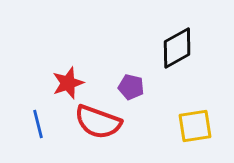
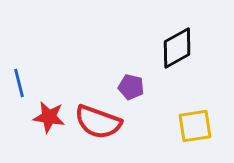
red star: moved 19 px left, 34 px down; rotated 28 degrees clockwise
blue line: moved 19 px left, 41 px up
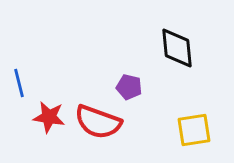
black diamond: rotated 66 degrees counterclockwise
purple pentagon: moved 2 px left
yellow square: moved 1 px left, 4 px down
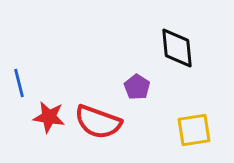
purple pentagon: moved 8 px right; rotated 20 degrees clockwise
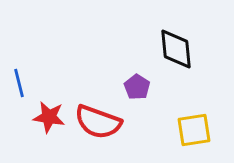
black diamond: moved 1 px left, 1 px down
